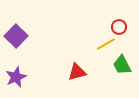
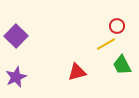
red circle: moved 2 px left, 1 px up
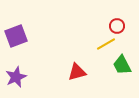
purple square: rotated 25 degrees clockwise
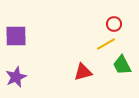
red circle: moved 3 px left, 2 px up
purple square: rotated 20 degrees clockwise
red triangle: moved 6 px right
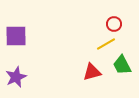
red triangle: moved 9 px right
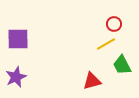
purple square: moved 2 px right, 3 px down
red triangle: moved 9 px down
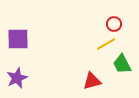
green trapezoid: moved 1 px up
purple star: moved 1 px right, 1 px down
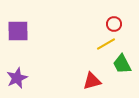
purple square: moved 8 px up
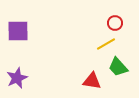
red circle: moved 1 px right, 1 px up
green trapezoid: moved 4 px left, 3 px down; rotated 15 degrees counterclockwise
red triangle: rotated 24 degrees clockwise
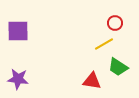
yellow line: moved 2 px left
green trapezoid: rotated 15 degrees counterclockwise
purple star: moved 1 px right, 1 px down; rotated 30 degrees clockwise
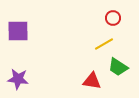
red circle: moved 2 px left, 5 px up
